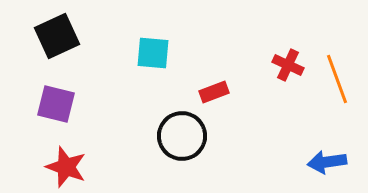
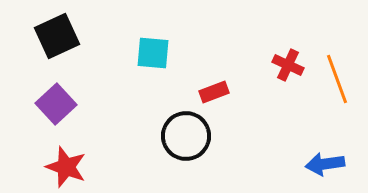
purple square: rotated 33 degrees clockwise
black circle: moved 4 px right
blue arrow: moved 2 px left, 2 px down
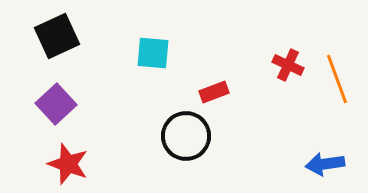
red star: moved 2 px right, 3 px up
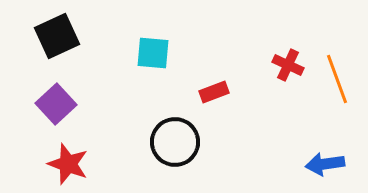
black circle: moved 11 px left, 6 px down
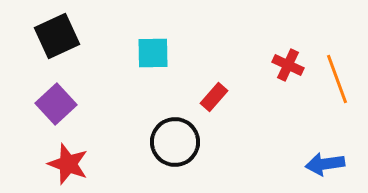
cyan square: rotated 6 degrees counterclockwise
red rectangle: moved 5 px down; rotated 28 degrees counterclockwise
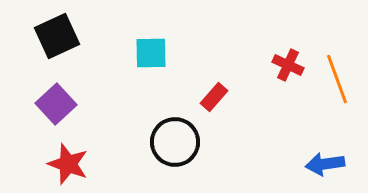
cyan square: moved 2 px left
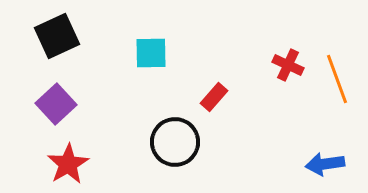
red star: rotated 21 degrees clockwise
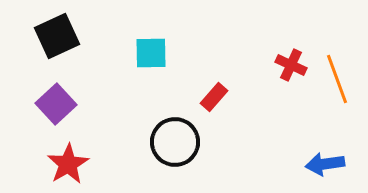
red cross: moved 3 px right
